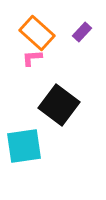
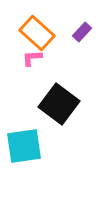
black square: moved 1 px up
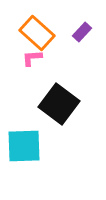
cyan square: rotated 6 degrees clockwise
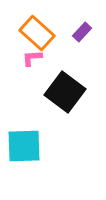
black square: moved 6 px right, 12 px up
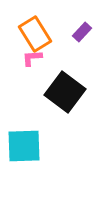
orange rectangle: moved 2 px left, 1 px down; rotated 16 degrees clockwise
